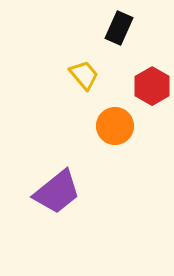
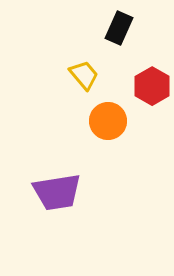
orange circle: moved 7 px left, 5 px up
purple trapezoid: rotated 30 degrees clockwise
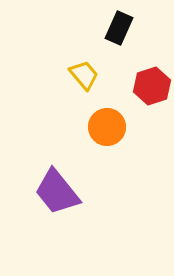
red hexagon: rotated 12 degrees clockwise
orange circle: moved 1 px left, 6 px down
purple trapezoid: rotated 60 degrees clockwise
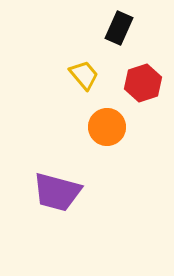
red hexagon: moved 9 px left, 3 px up
purple trapezoid: rotated 36 degrees counterclockwise
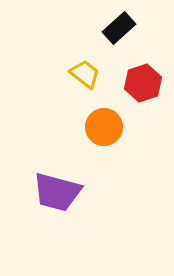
black rectangle: rotated 24 degrees clockwise
yellow trapezoid: moved 1 px right, 1 px up; rotated 12 degrees counterclockwise
orange circle: moved 3 px left
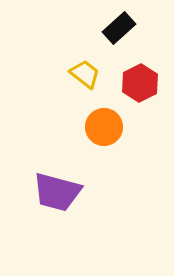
red hexagon: moved 3 px left; rotated 9 degrees counterclockwise
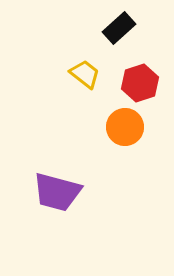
red hexagon: rotated 9 degrees clockwise
orange circle: moved 21 px right
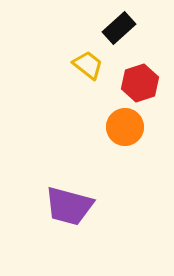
yellow trapezoid: moved 3 px right, 9 px up
purple trapezoid: moved 12 px right, 14 px down
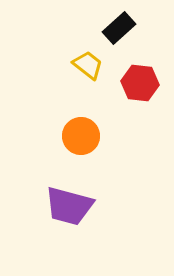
red hexagon: rotated 24 degrees clockwise
orange circle: moved 44 px left, 9 px down
